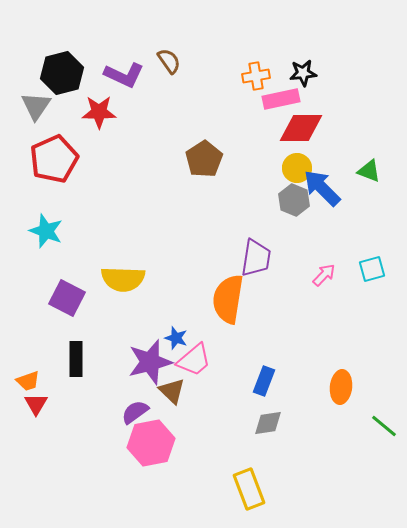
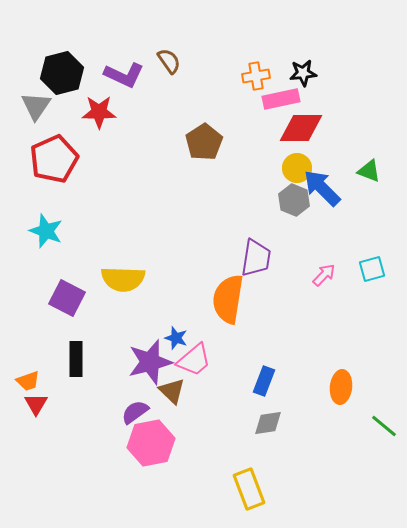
brown pentagon: moved 17 px up
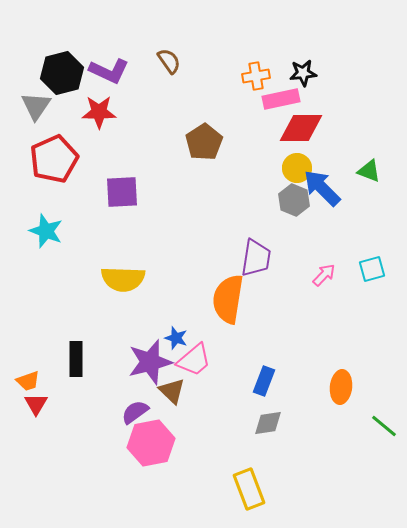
purple L-shape: moved 15 px left, 4 px up
purple square: moved 55 px right, 106 px up; rotated 30 degrees counterclockwise
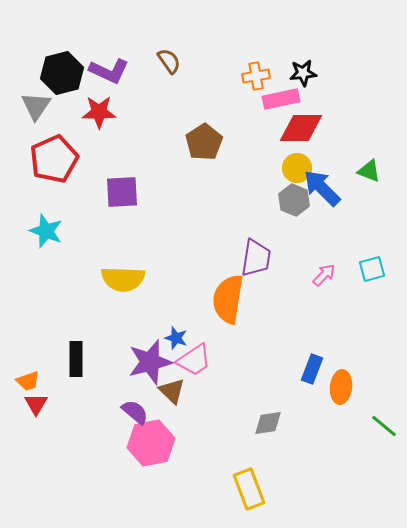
pink trapezoid: rotated 6 degrees clockwise
blue rectangle: moved 48 px right, 12 px up
purple semicircle: rotated 76 degrees clockwise
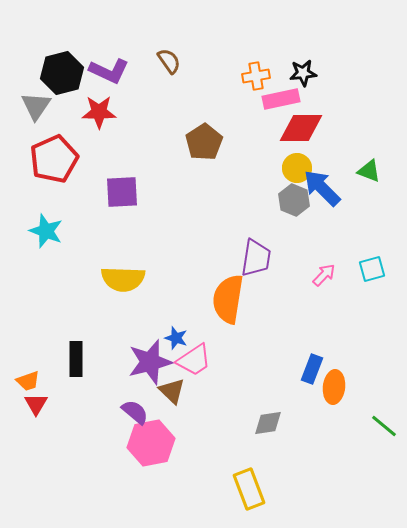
orange ellipse: moved 7 px left
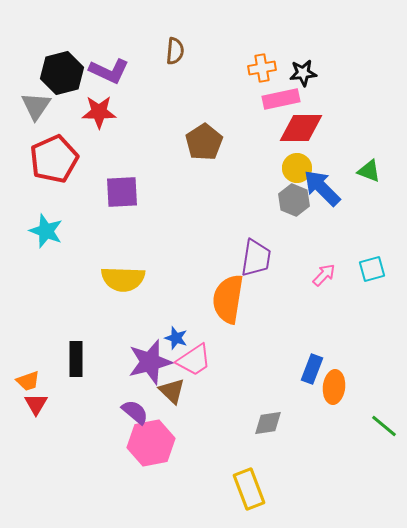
brown semicircle: moved 6 px right, 10 px up; rotated 40 degrees clockwise
orange cross: moved 6 px right, 8 px up
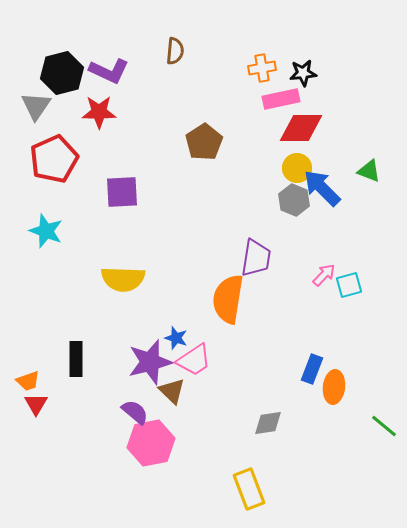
cyan square: moved 23 px left, 16 px down
